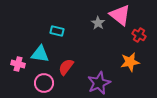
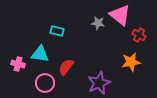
gray star: rotated 24 degrees counterclockwise
orange star: moved 1 px right
pink circle: moved 1 px right
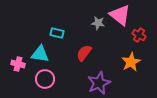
cyan rectangle: moved 2 px down
orange star: rotated 18 degrees counterclockwise
red semicircle: moved 18 px right, 14 px up
pink circle: moved 4 px up
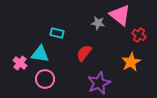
pink cross: moved 2 px right, 1 px up; rotated 24 degrees clockwise
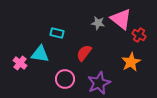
pink triangle: moved 1 px right, 4 px down
pink circle: moved 20 px right
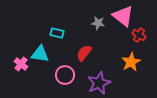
pink triangle: moved 2 px right, 3 px up
pink cross: moved 1 px right, 1 px down
pink circle: moved 4 px up
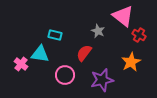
gray star: moved 8 px down; rotated 16 degrees clockwise
cyan rectangle: moved 2 px left, 2 px down
purple star: moved 3 px right, 3 px up; rotated 10 degrees clockwise
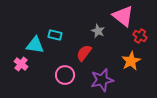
red cross: moved 1 px right, 1 px down
cyan triangle: moved 5 px left, 9 px up
orange star: moved 1 px up
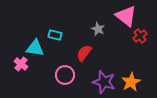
pink triangle: moved 3 px right
gray star: moved 2 px up
red cross: rotated 24 degrees clockwise
cyan triangle: moved 3 px down
orange star: moved 21 px down
purple star: moved 2 px right, 2 px down; rotated 30 degrees clockwise
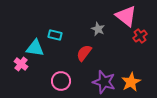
pink circle: moved 4 px left, 6 px down
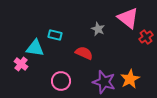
pink triangle: moved 2 px right, 2 px down
red cross: moved 6 px right, 1 px down
red semicircle: rotated 78 degrees clockwise
orange star: moved 1 px left, 3 px up
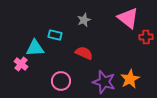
gray star: moved 14 px left, 9 px up; rotated 24 degrees clockwise
red cross: rotated 32 degrees clockwise
cyan triangle: rotated 12 degrees counterclockwise
